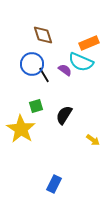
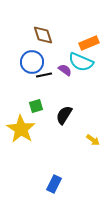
blue circle: moved 2 px up
black line: rotated 70 degrees counterclockwise
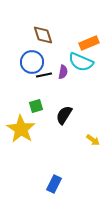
purple semicircle: moved 2 px left, 2 px down; rotated 64 degrees clockwise
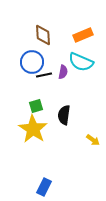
brown diamond: rotated 15 degrees clockwise
orange rectangle: moved 6 px left, 8 px up
black semicircle: rotated 24 degrees counterclockwise
yellow star: moved 12 px right
blue rectangle: moved 10 px left, 3 px down
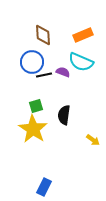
purple semicircle: rotated 80 degrees counterclockwise
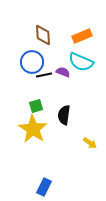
orange rectangle: moved 1 px left, 1 px down
yellow arrow: moved 3 px left, 3 px down
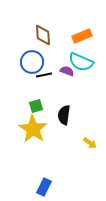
purple semicircle: moved 4 px right, 1 px up
